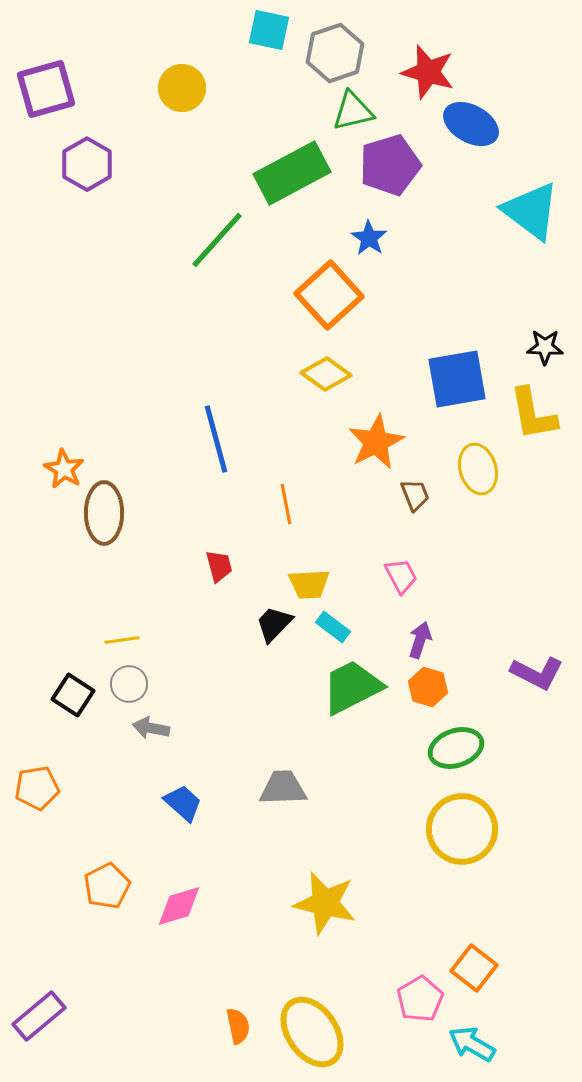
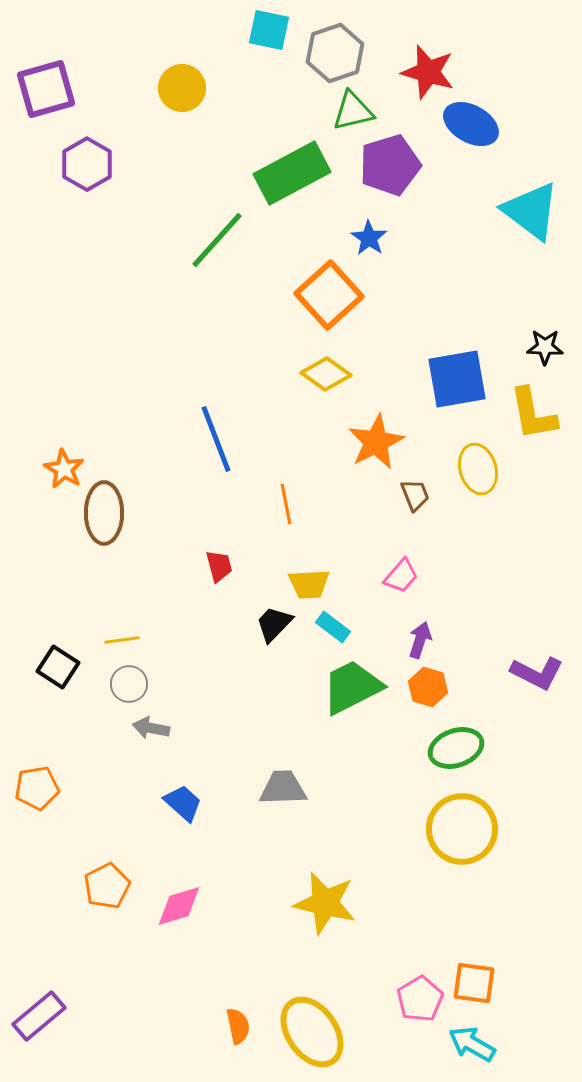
blue line at (216, 439): rotated 6 degrees counterclockwise
pink trapezoid at (401, 576): rotated 69 degrees clockwise
black square at (73, 695): moved 15 px left, 28 px up
orange square at (474, 968): moved 15 px down; rotated 30 degrees counterclockwise
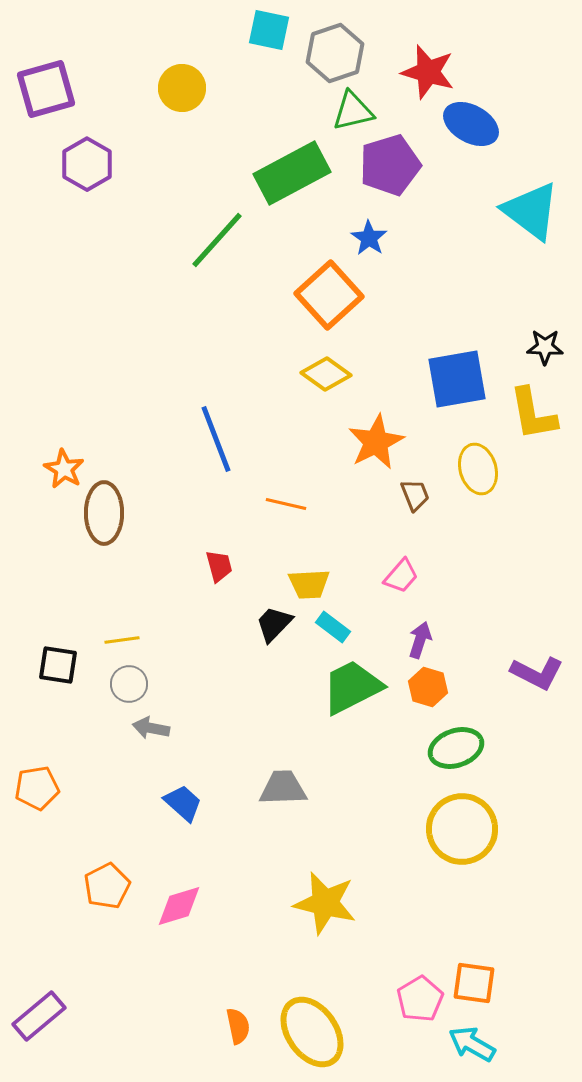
orange line at (286, 504): rotated 66 degrees counterclockwise
black square at (58, 667): moved 2 px up; rotated 24 degrees counterclockwise
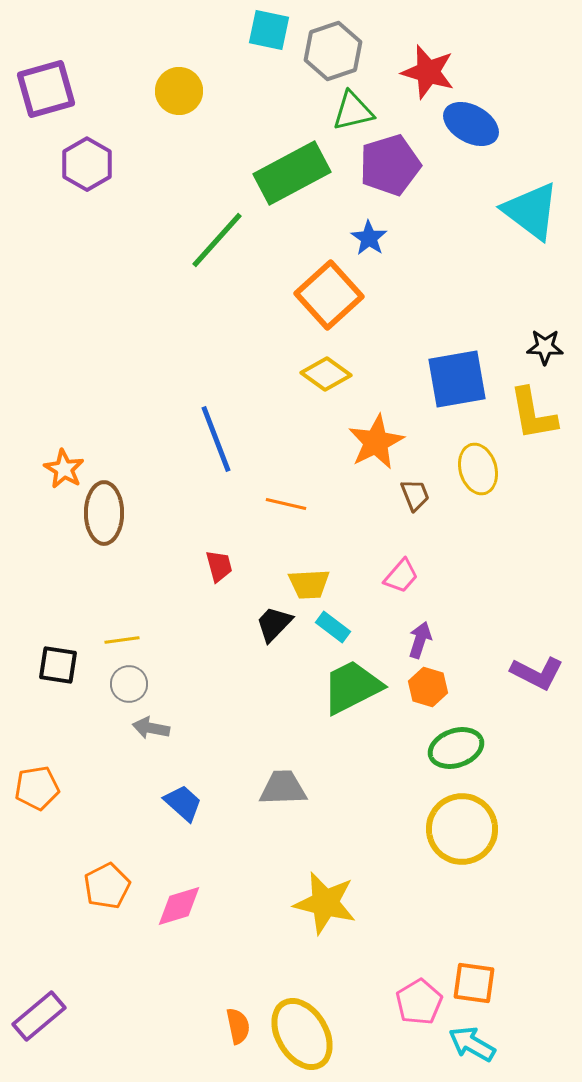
gray hexagon at (335, 53): moved 2 px left, 2 px up
yellow circle at (182, 88): moved 3 px left, 3 px down
pink pentagon at (420, 999): moved 1 px left, 3 px down
yellow ellipse at (312, 1032): moved 10 px left, 2 px down; rotated 4 degrees clockwise
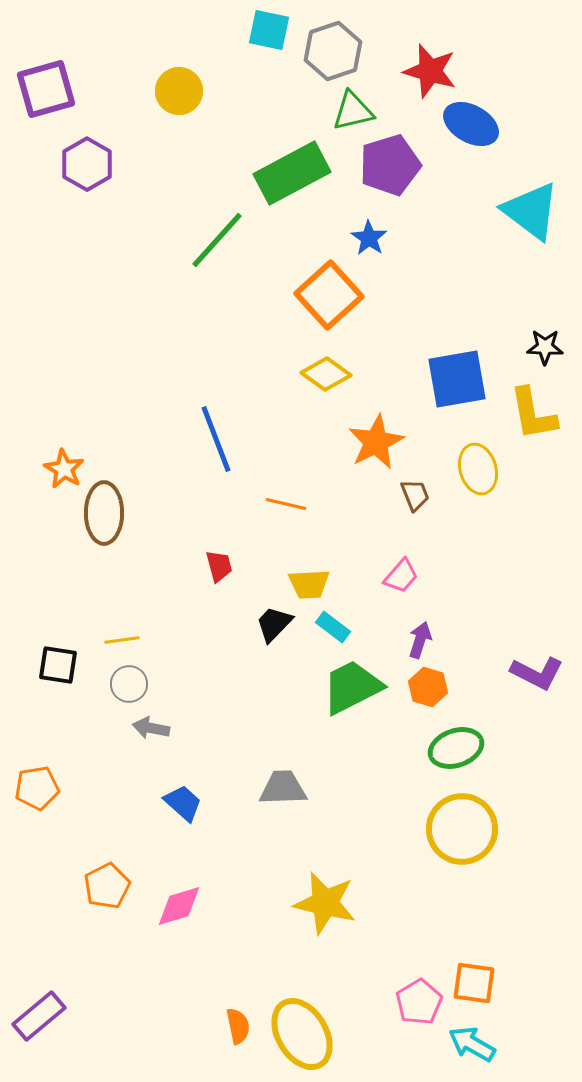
red star at (428, 72): moved 2 px right, 1 px up
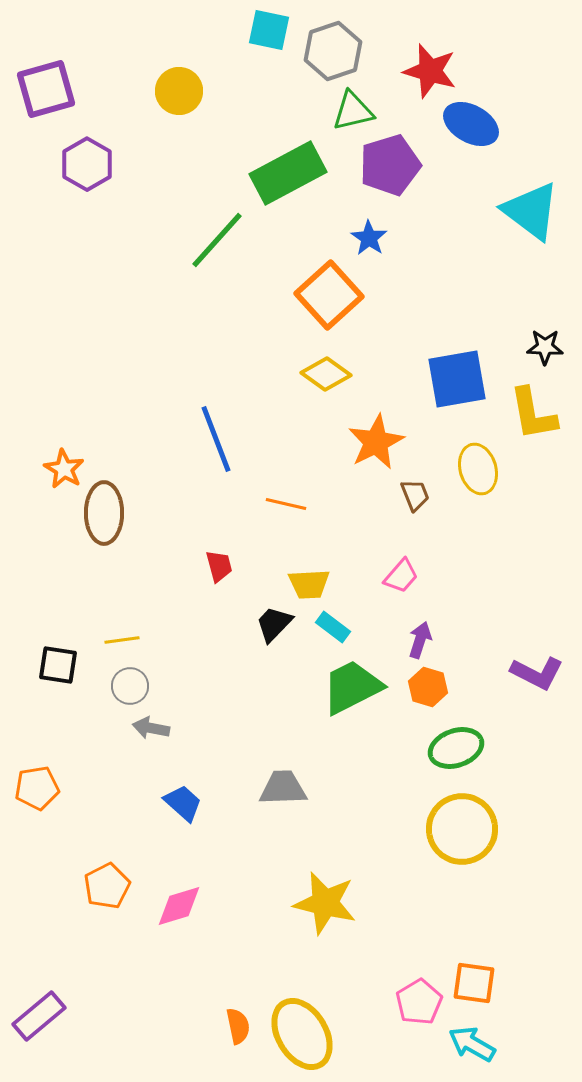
green rectangle at (292, 173): moved 4 px left
gray circle at (129, 684): moved 1 px right, 2 px down
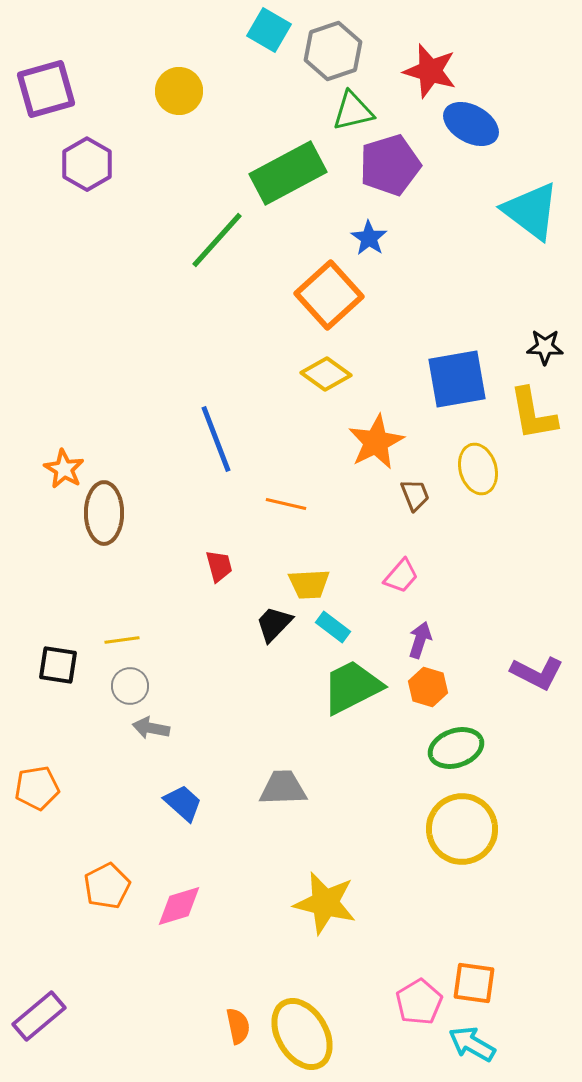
cyan square at (269, 30): rotated 18 degrees clockwise
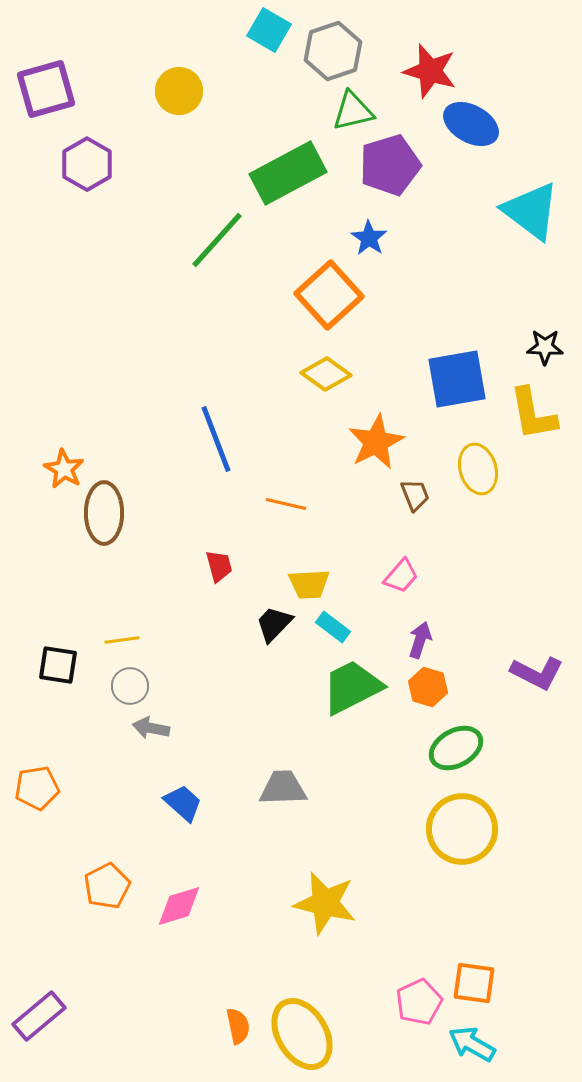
green ellipse at (456, 748): rotated 10 degrees counterclockwise
pink pentagon at (419, 1002): rotated 6 degrees clockwise
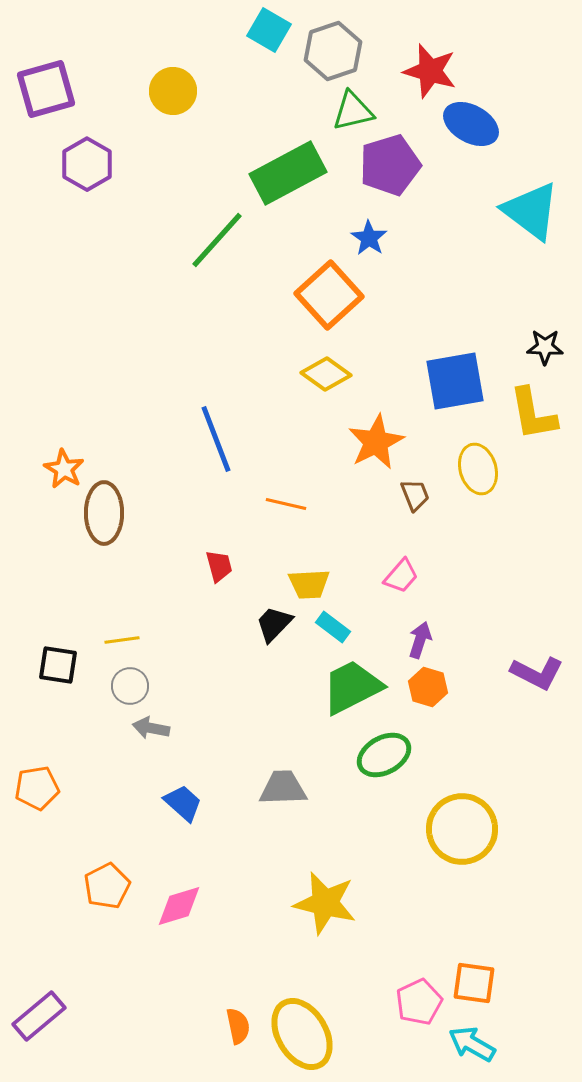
yellow circle at (179, 91): moved 6 px left
blue square at (457, 379): moved 2 px left, 2 px down
green ellipse at (456, 748): moved 72 px left, 7 px down
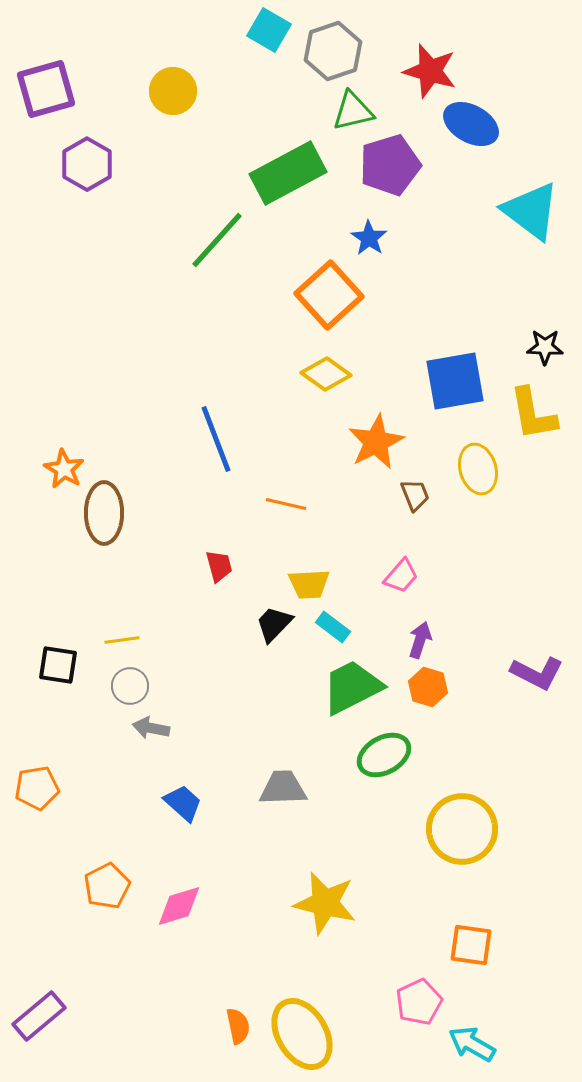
orange square at (474, 983): moved 3 px left, 38 px up
